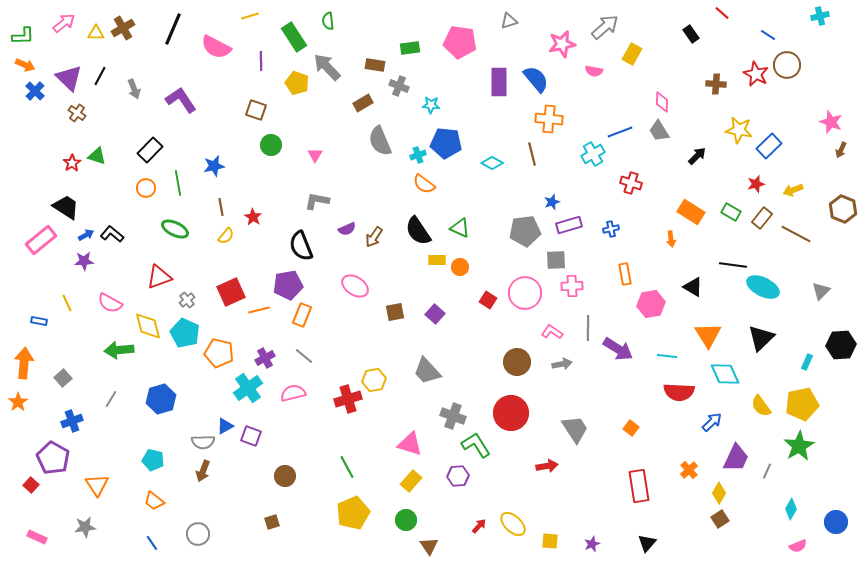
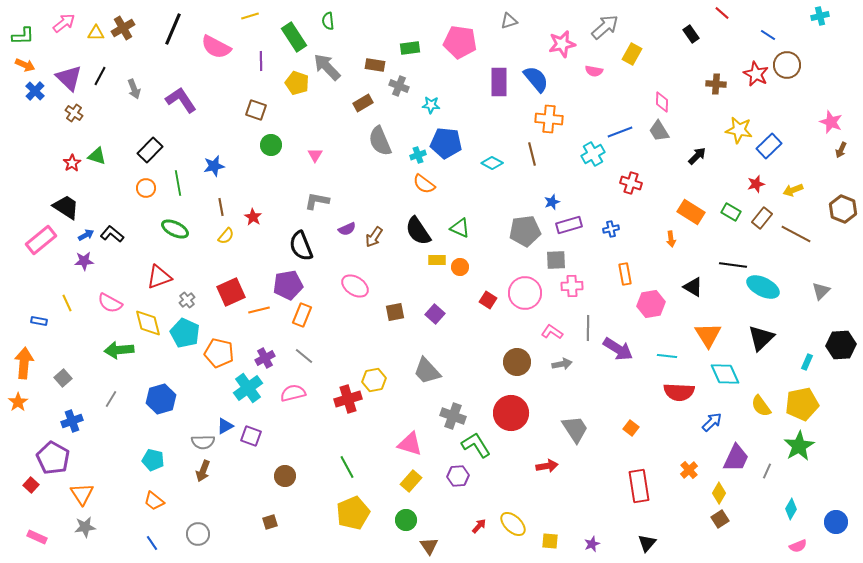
brown cross at (77, 113): moved 3 px left
yellow diamond at (148, 326): moved 3 px up
orange triangle at (97, 485): moved 15 px left, 9 px down
brown square at (272, 522): moved 2 px left
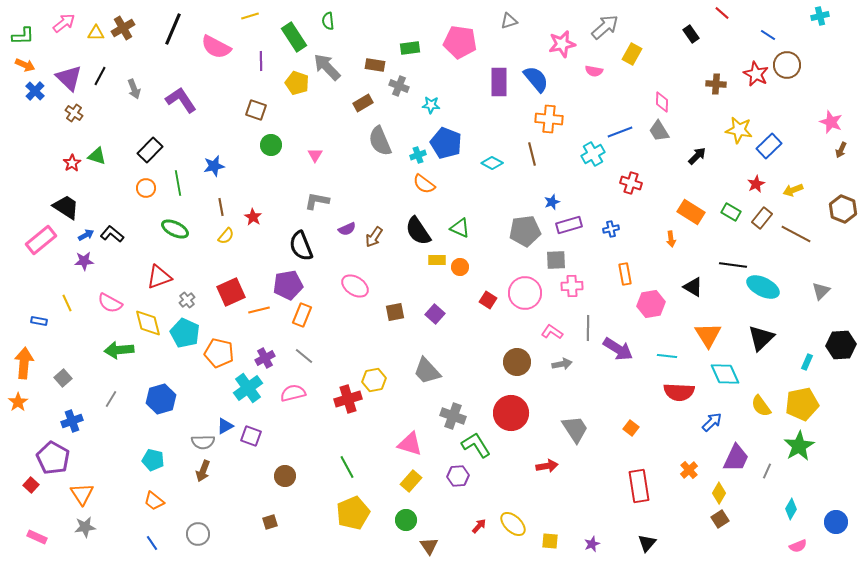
blue pentagon at (446, 143): rotated 16 degrees clockwise
red star at (756, 184): rotated 12 degrees counterclockwise
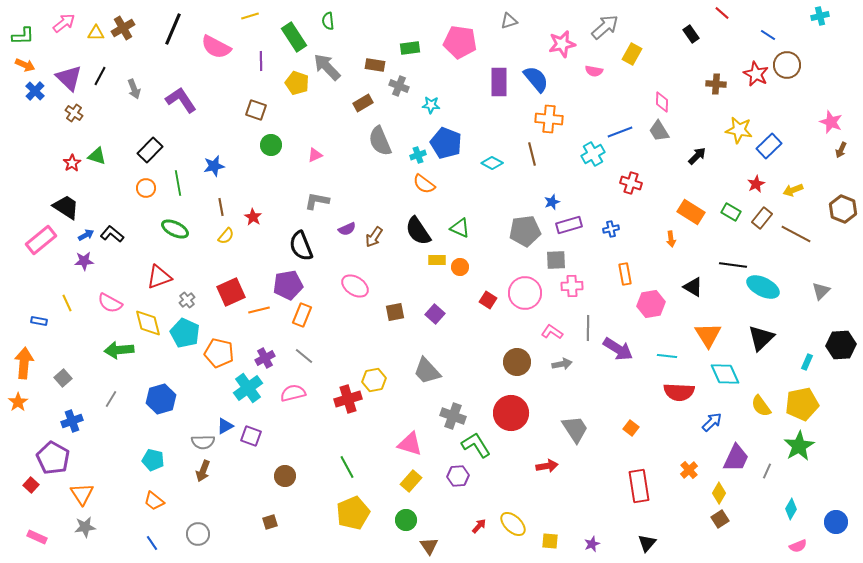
pink triangle at (315, 155): rotated 35 degrees clockwise
